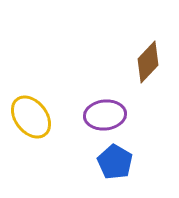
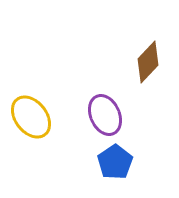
purple ellipse: rotated 72 degrees clockwise
blue pentagon: rotated 8 degrees clockwise
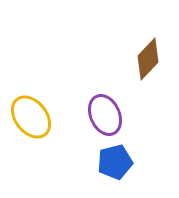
brown diamond: moved 3 px up
blue pentagon: rotated 20 degrees clockwise
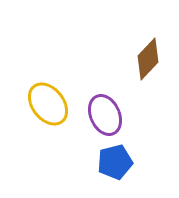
yellow ellipse: moved 17 px right, 13 px up
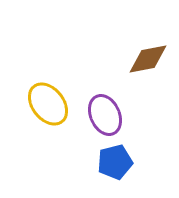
brown diamond: rotated 36 degrees clockwise
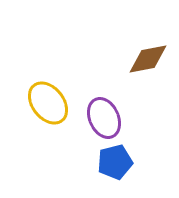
yellow ellipse: moved 1 px up
purple ellipse: moved 1 px left, 3 px down
